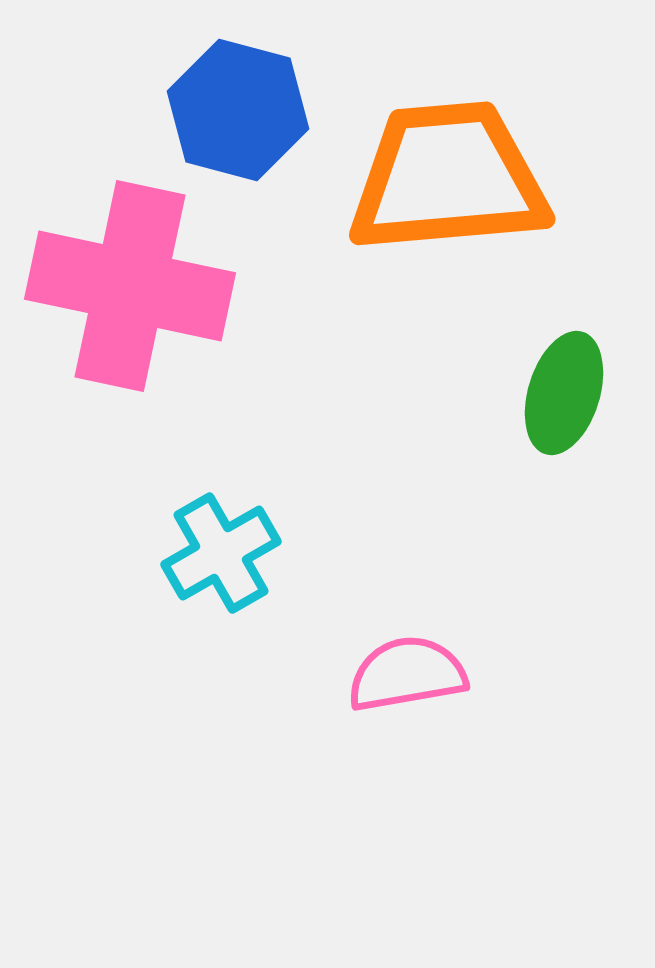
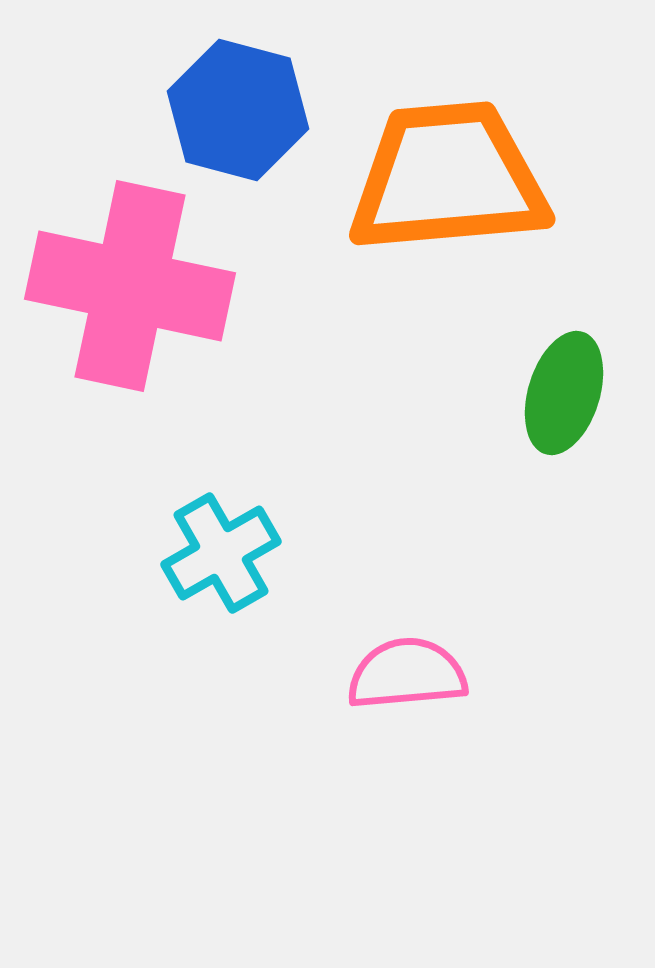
pink semicircle: rotated 5 degrees clockwise
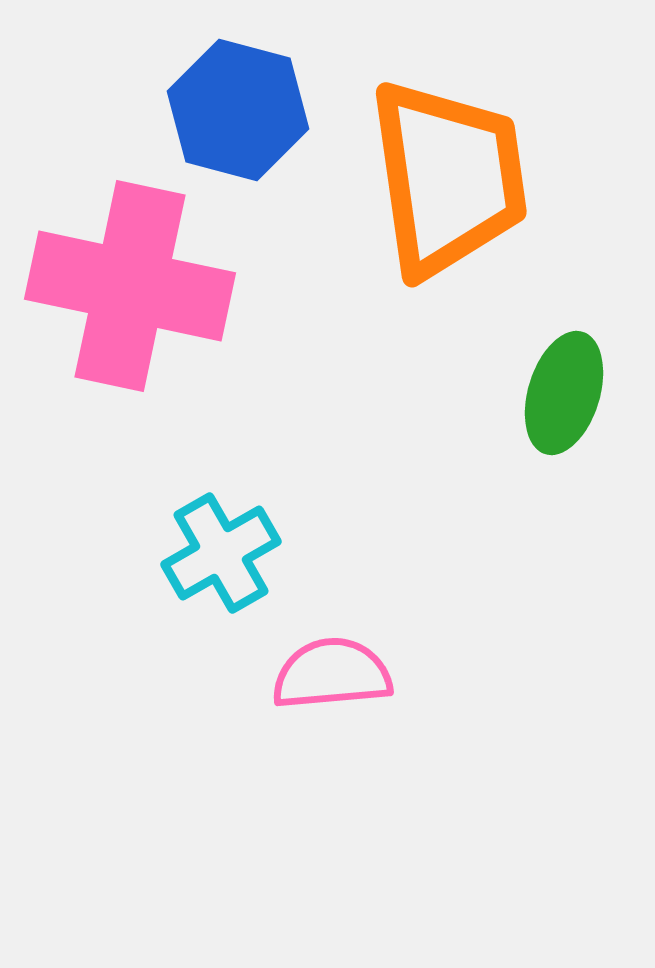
orange trapezoid: rotated 87 degrees clockwise
pink semicircle: moved 75 px left
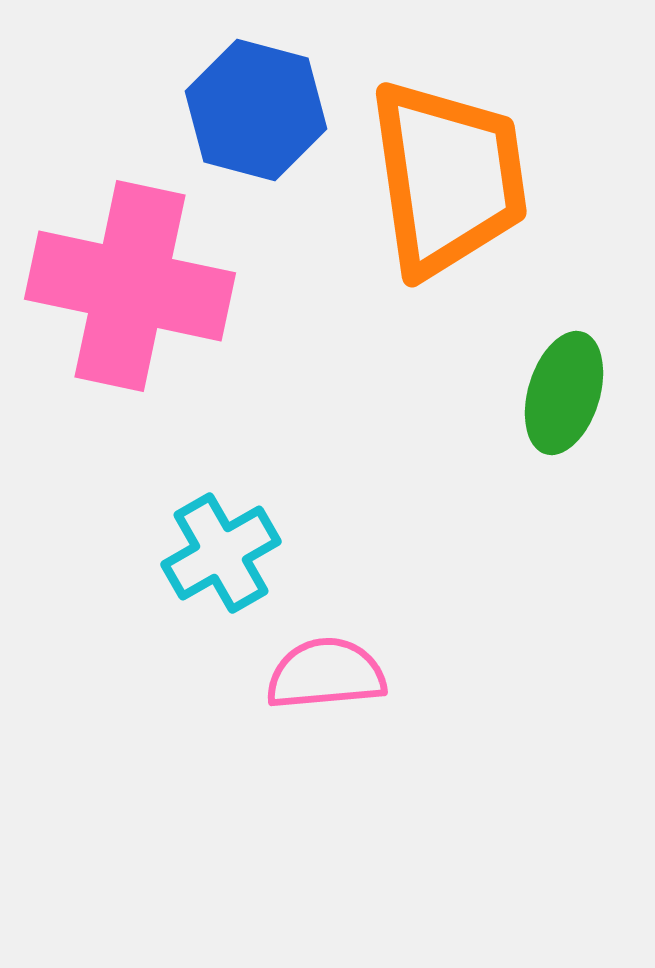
blue hexagon: moved 18 px right
pink semicircle: moved 6 px left
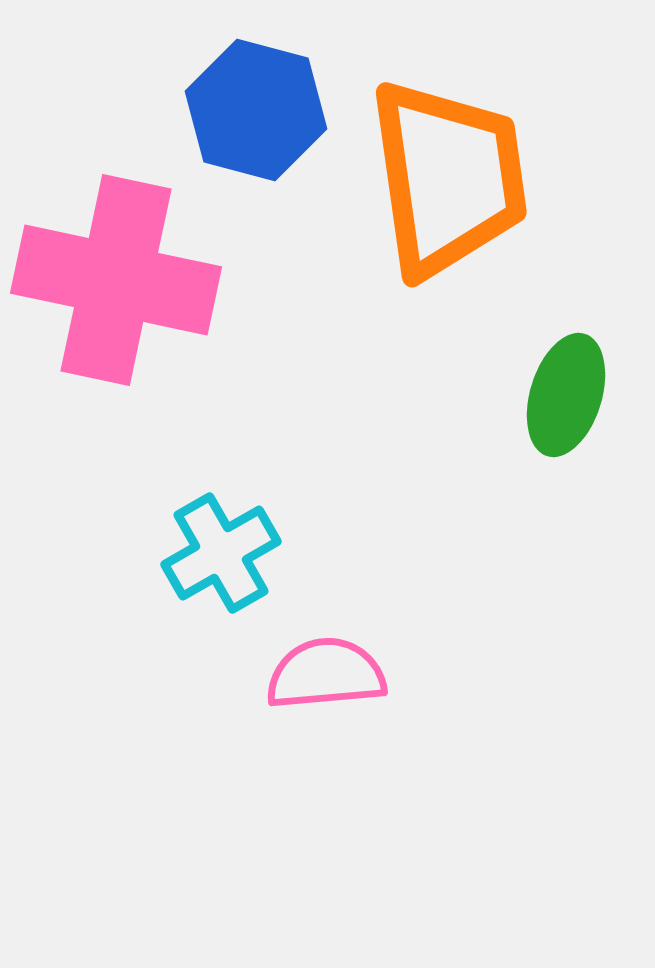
pink cross: moved 14 px left, 6 px up
green ellipse: moved 2 px right, 2 px down
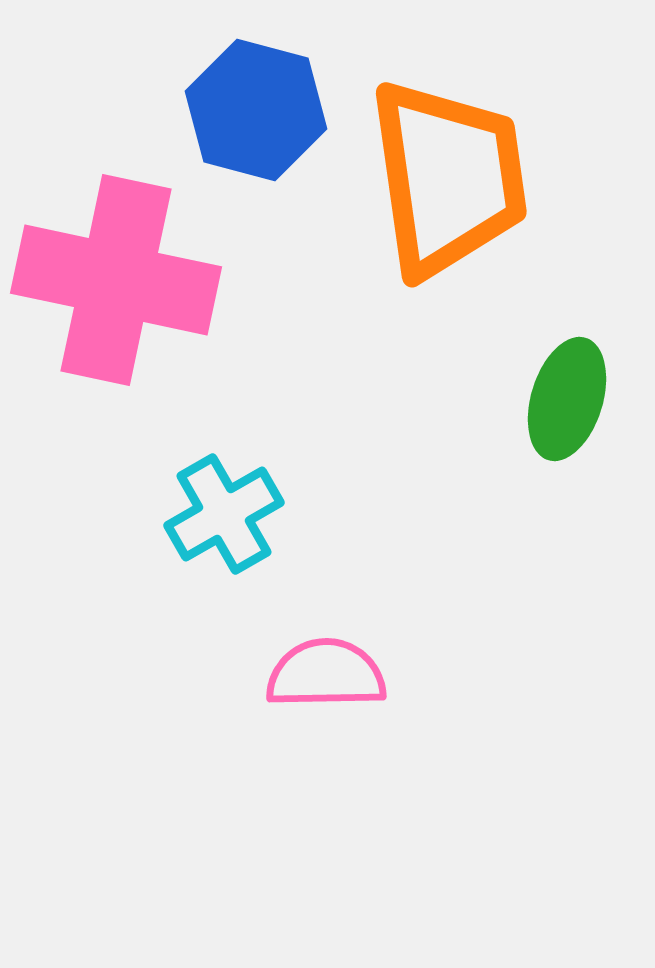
green ellipse: moved 1 px right, 4 px down
cyan cross: moved 3 px right, 39 px up
pink semicircle: rotated 4 degrees clockwise
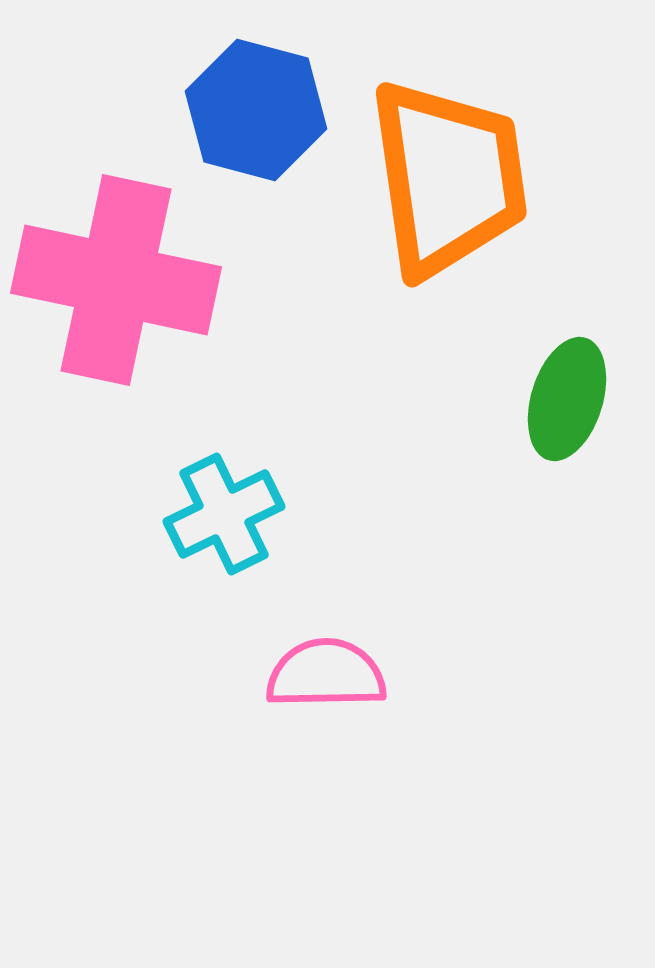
cyan cross: rotated 4 degrees clockwise
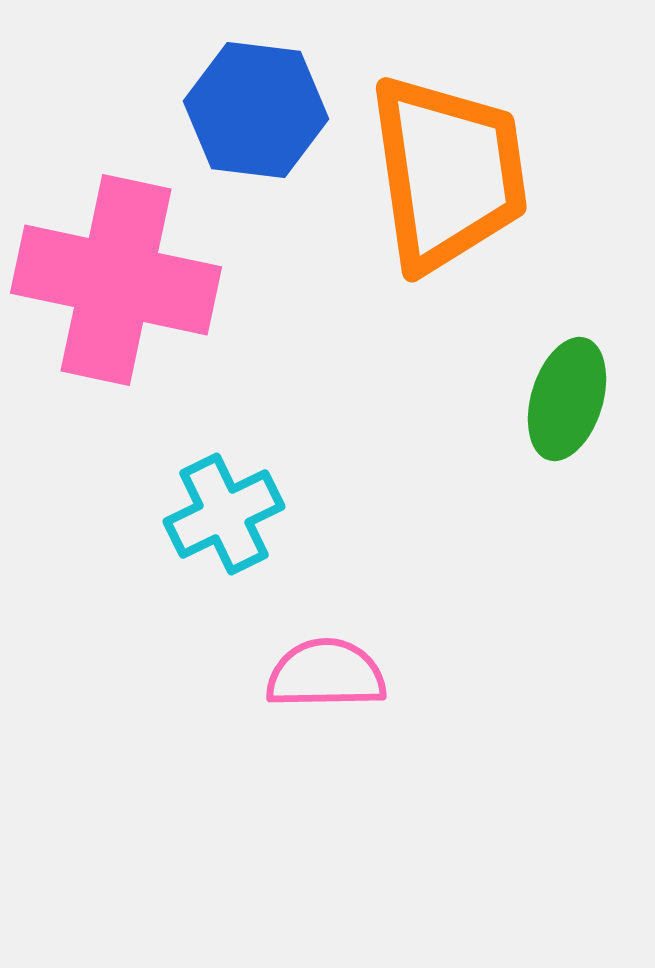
blue hexagon: rotated 8 degrees counterclockwise
orange trapezoid: moved 5 px up
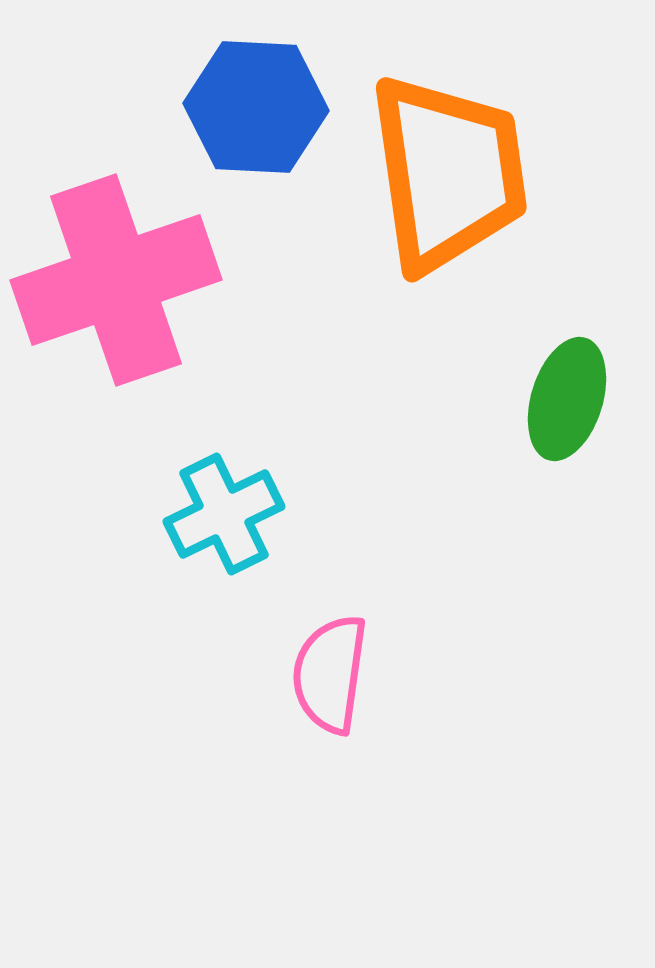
blue hexagon: moved 3 px up; rotated 4 degrees counterclockwise
pink cross: rotated 31 degrees counterclockwise
pink semicircle: moved 4 px right; rotated 81 degrees counterclockwise
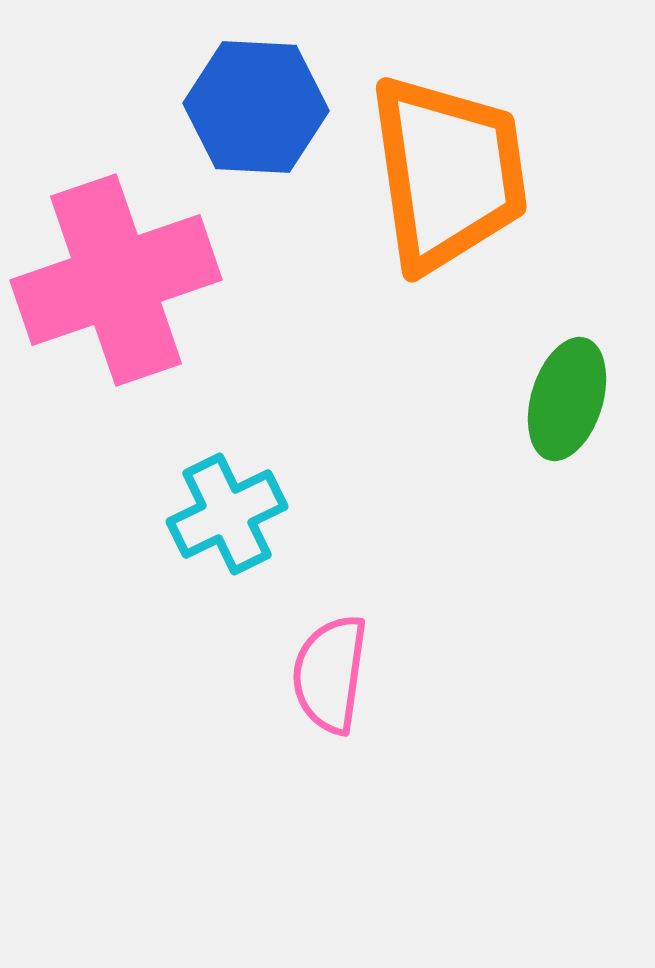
cyan cross: moved 3 px right
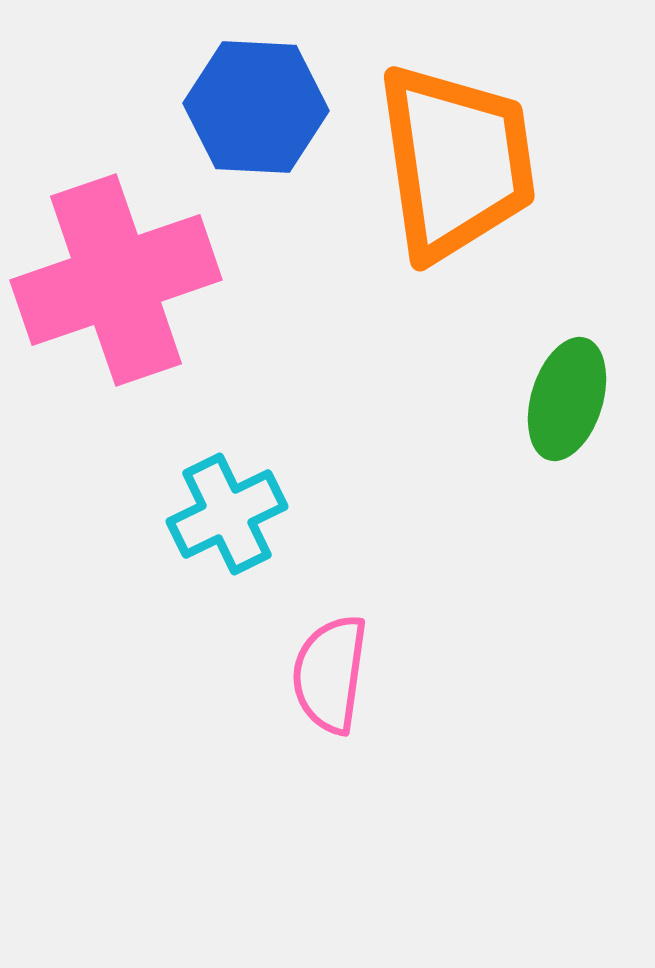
orange trapezoid: moved 8 px right, 11 px up
